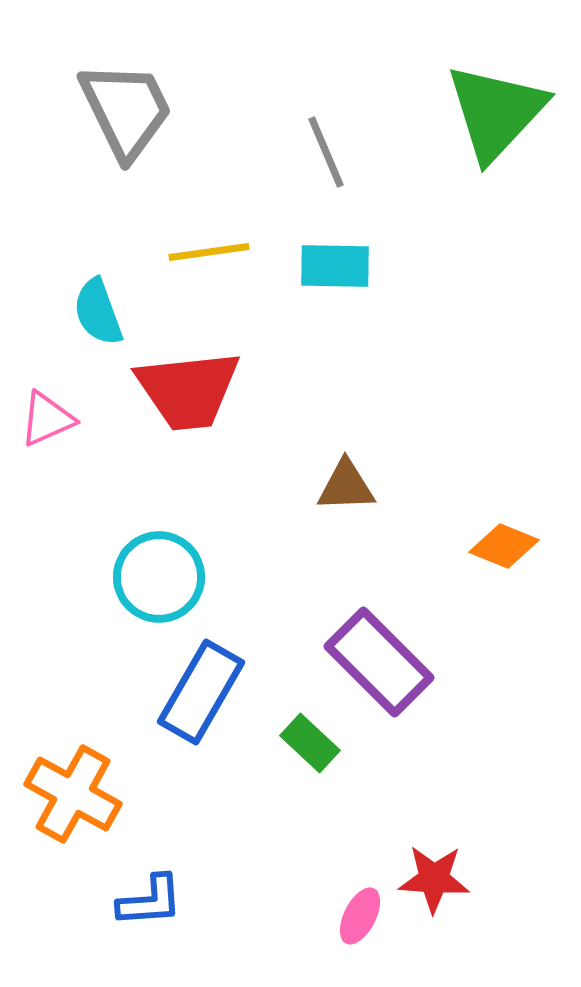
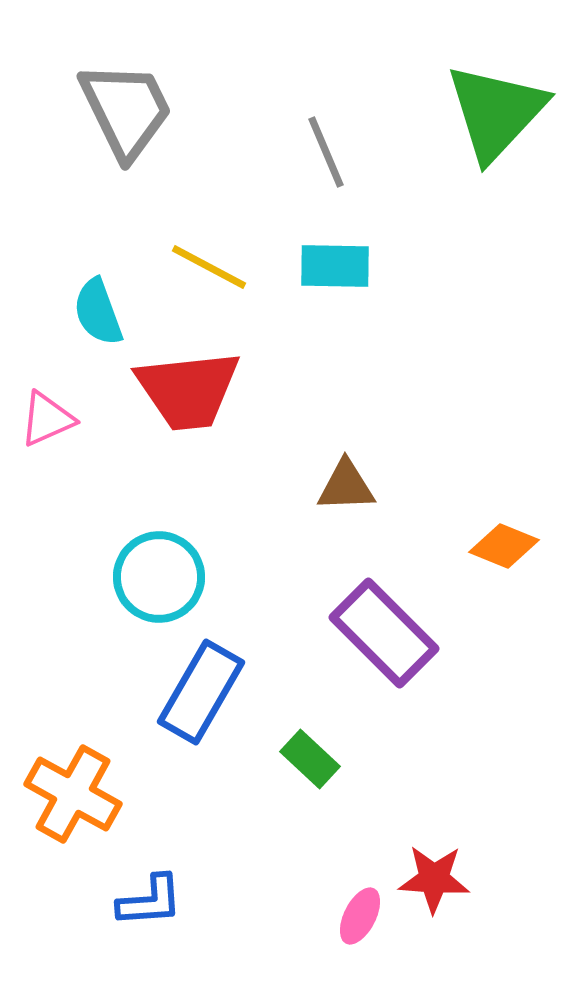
yellow line: moved 15 px down; rotated 36 degrees clockwise
purple rectangle: moved 5 px right, 29 px up
green rectangle: moved 16 px down
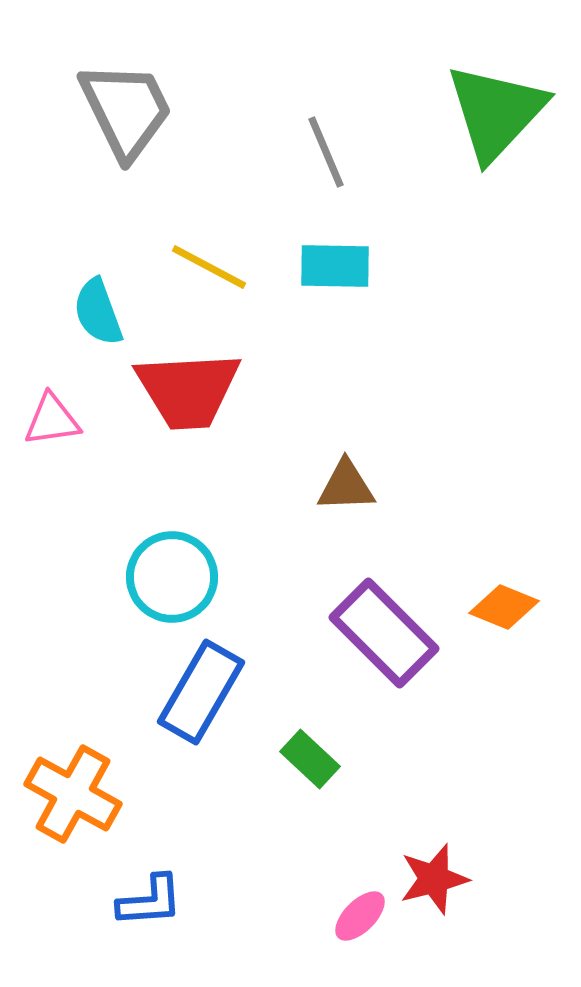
red trapezoid: rotated 3 degrees clockwise
pink triangle: moved 5 px right, 1 px down; rotated 16 degrees clockwise
orange diamond: moved 61 px down
cyan circle: moved 13 px right
red star: rotated 18 degrees counterclockwise
pink ellipse: rotated 18 degrees clockwise
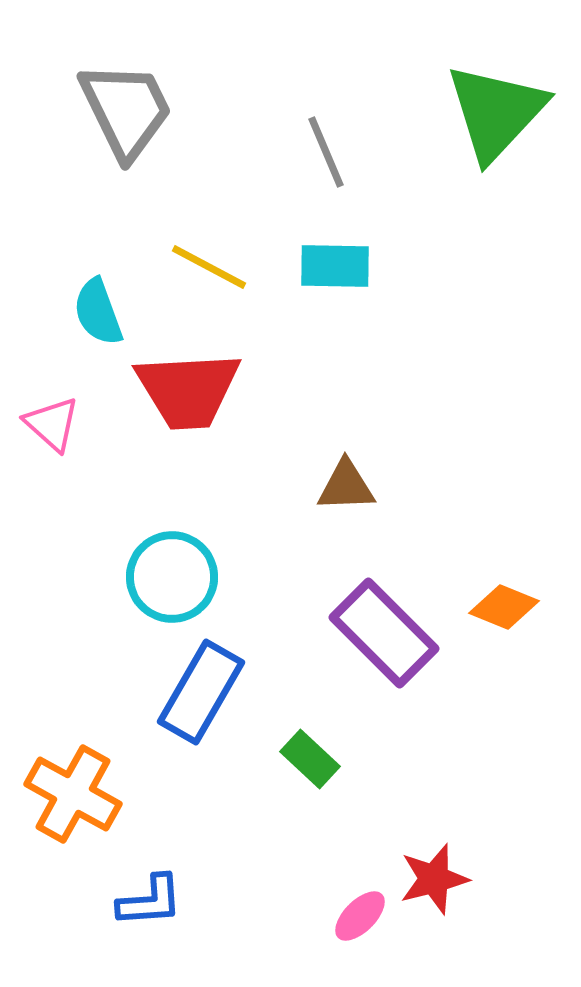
pink triangle: moved 4 px down; rotated 50 degrees clockwise
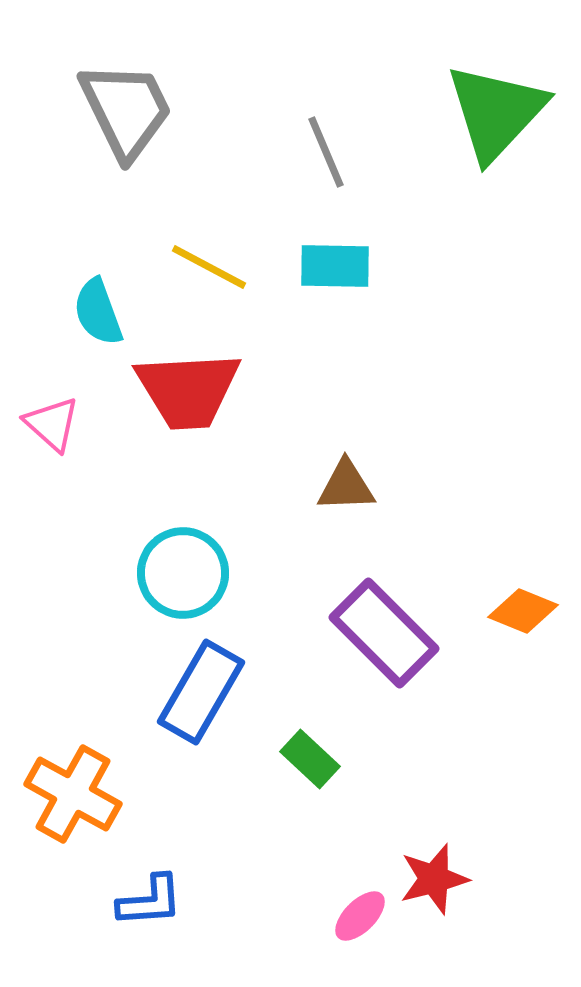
cyan circle: moved 11 px right, 4 px up
orange diamond: moved 19 px right, 4 px down
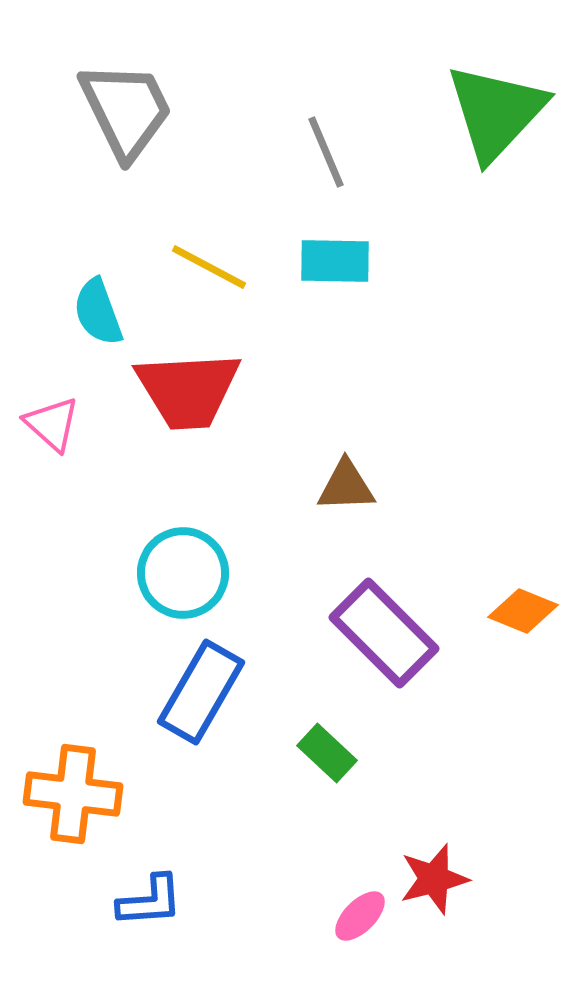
cyan rectangle: moved 5 px up
green rectangle: moved 17 px right, 6 px up
orange cross: rotated 22 degrees counterclockwise
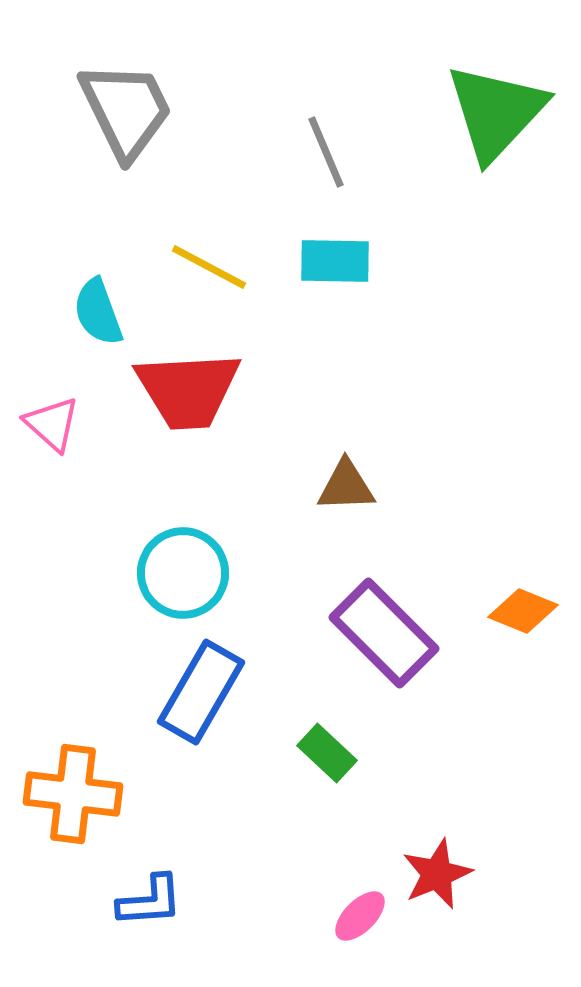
red star: moved 3 px right, 5 px up; rotated 8 degrees counterclockwise
